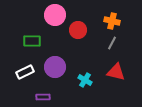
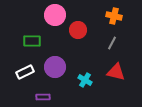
orange cross: moved 2 px right, 5 px up
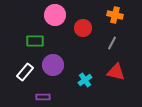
orange cross: moved 1 px right, 1 px up
red circle: moved 5 px right, 2 px up
green rectangle: moved 3 px right
purple circle: moved 2 px left, 2 px up
white rectangle: rotated 24 degrees counterclockwise
cyan cross: rotated 24 degrees clockwise
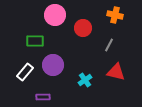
gray line: moved 3 px left, 2 px down
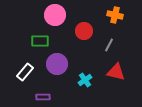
red circle: moved 1 px right, 3 px down
green rectangle: moved 5 px right
purple circle: moved 4 px right, 1 px up
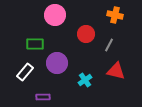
red circle: moved 2 px right, 3 px down
green rectangle: moved 5 px left, 3 px down
purple circle: moved 1 px up
red triangle: moved 1 px up
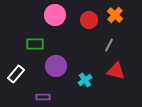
orange cross: rotated 28 degrees clockwise
red circle: moved 3 px right, 14 px up
purple circle: moved 1 px left, 3 px down
white rectangle: moved 9 px left, 2 px down
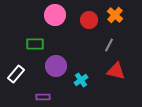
cyan cross: moved 4 px left
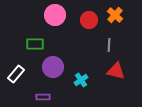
gray line: rotated 24 degrees counterclockwise
purple circle: moved 3 px left, 1 px down
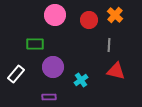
purple rectangle: moved 6 px right
